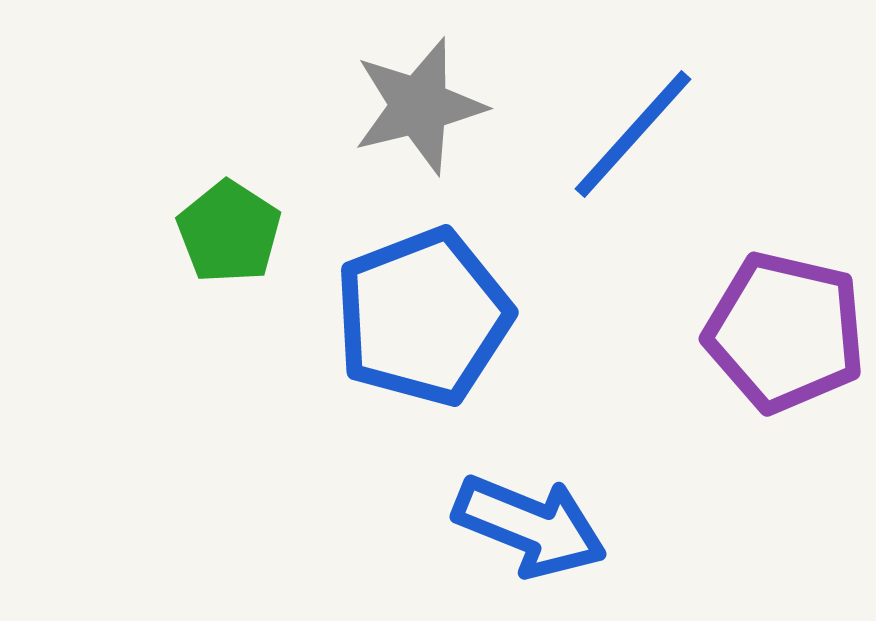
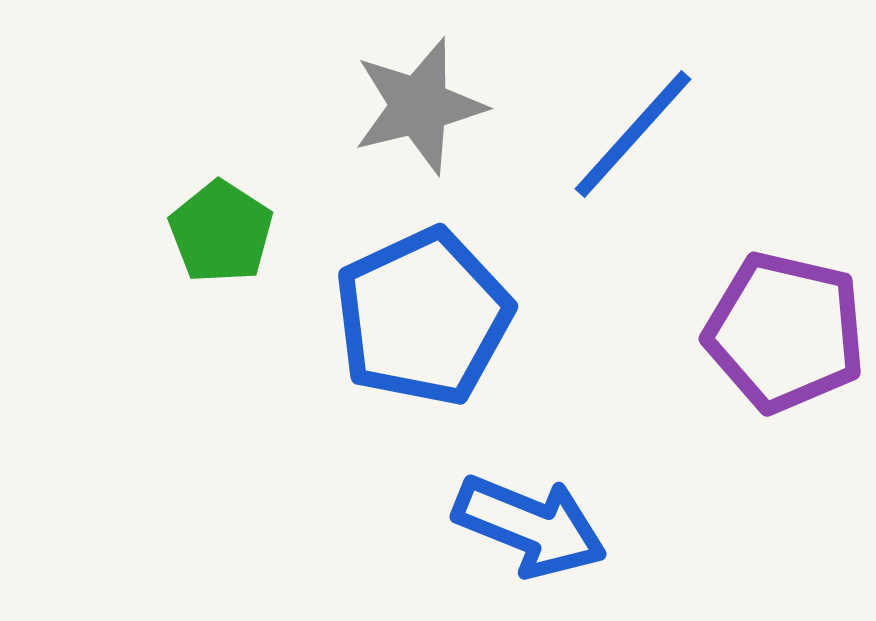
green pentagon: moved 8 px left
blue pentagon: rotated 4 degrees counterclockwise
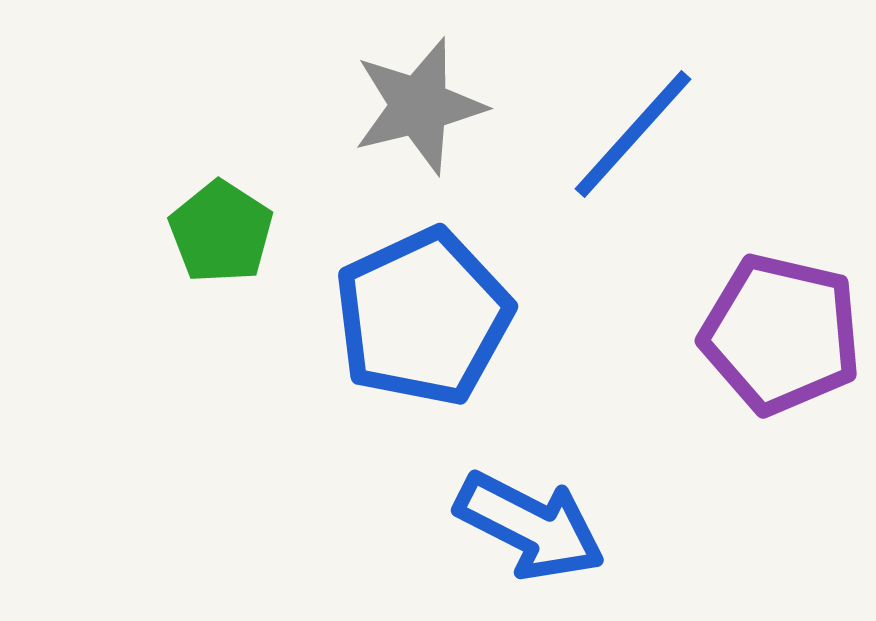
purple pentagon: moved 4 px left, 2 px down
blue arrow: rotated 5 degrees clockwise
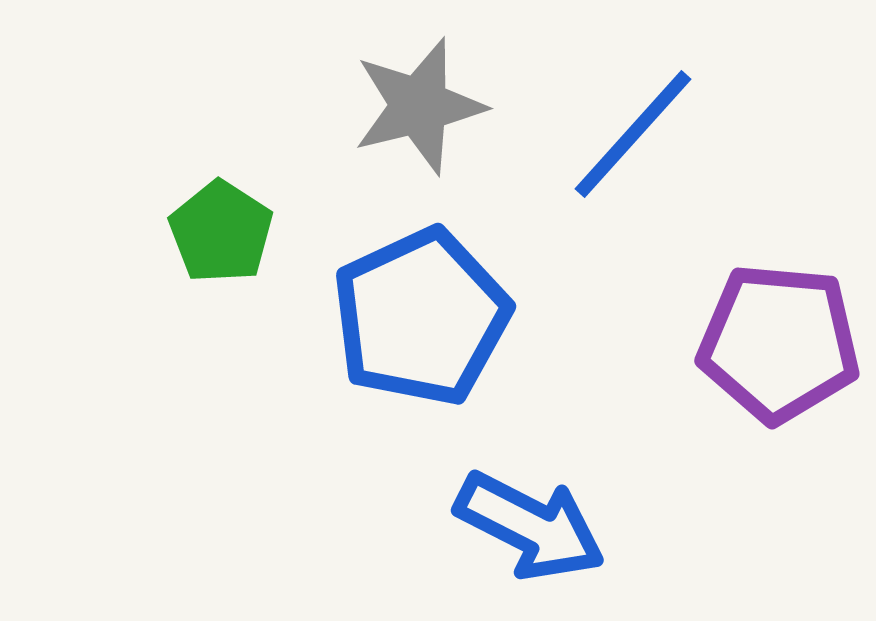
blue pentagon: moved 2 px left
purple pentagon: moved 2 px left, 9 px down; rotated 8 degrees counterclockwise
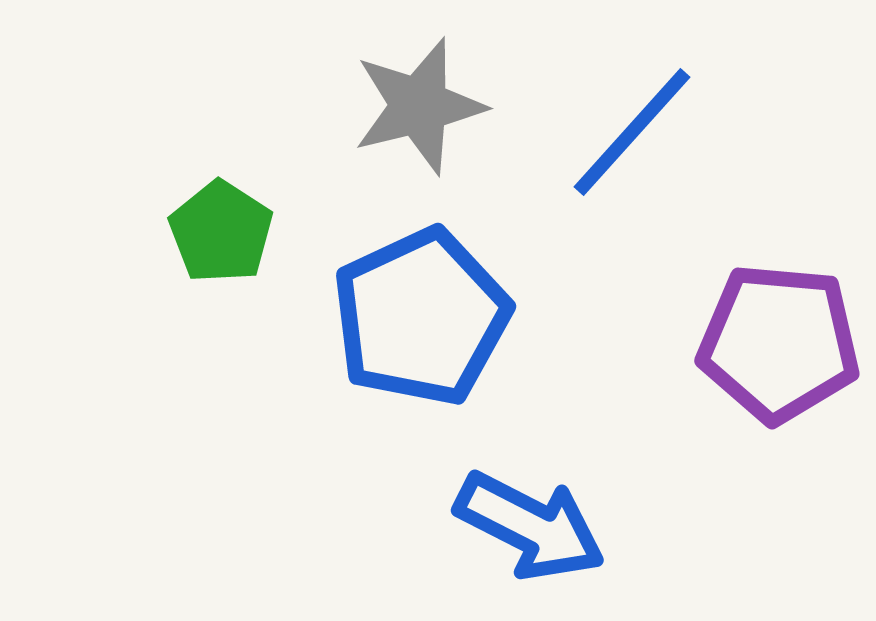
blue line: moved 1 px left, 2 px up
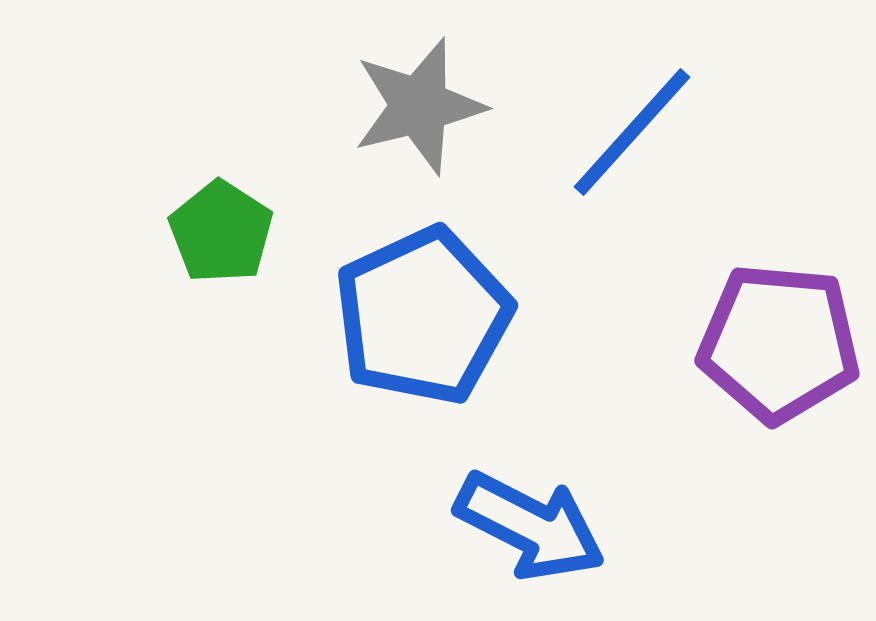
blue pentagon: moved 2 px right, 1 px up
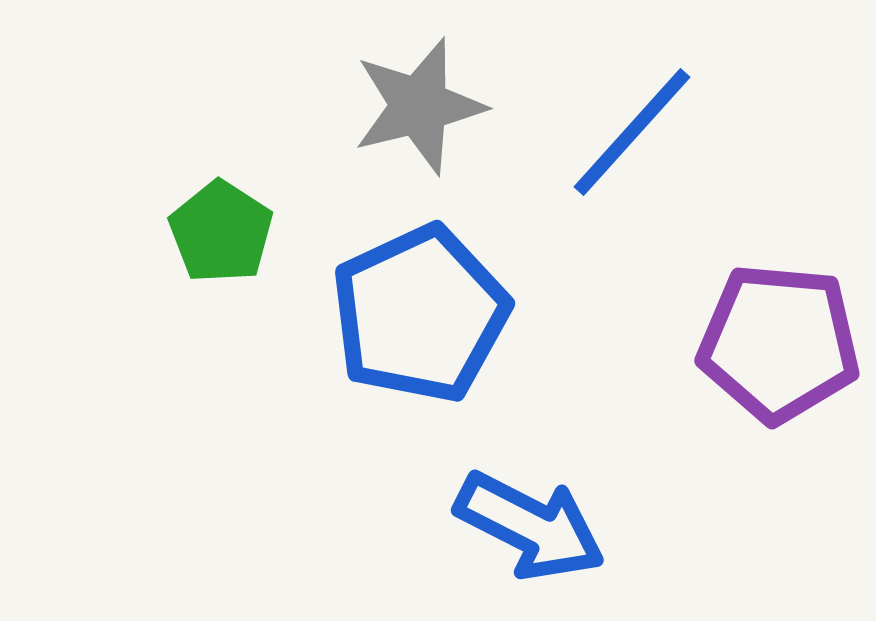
blue pentagon: moved 3 px left, 2 px up
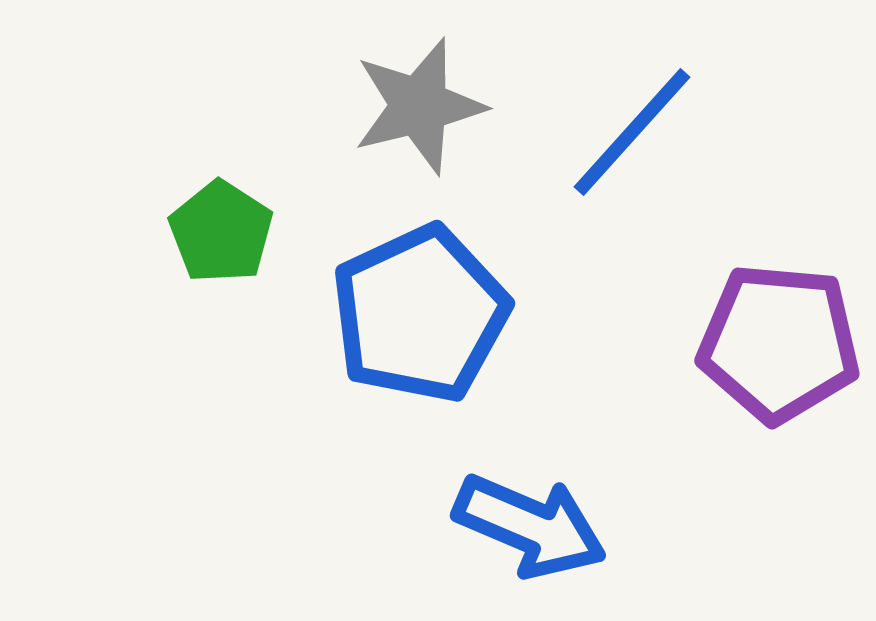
blue arrow: rotated 4 degrees counterclockwise
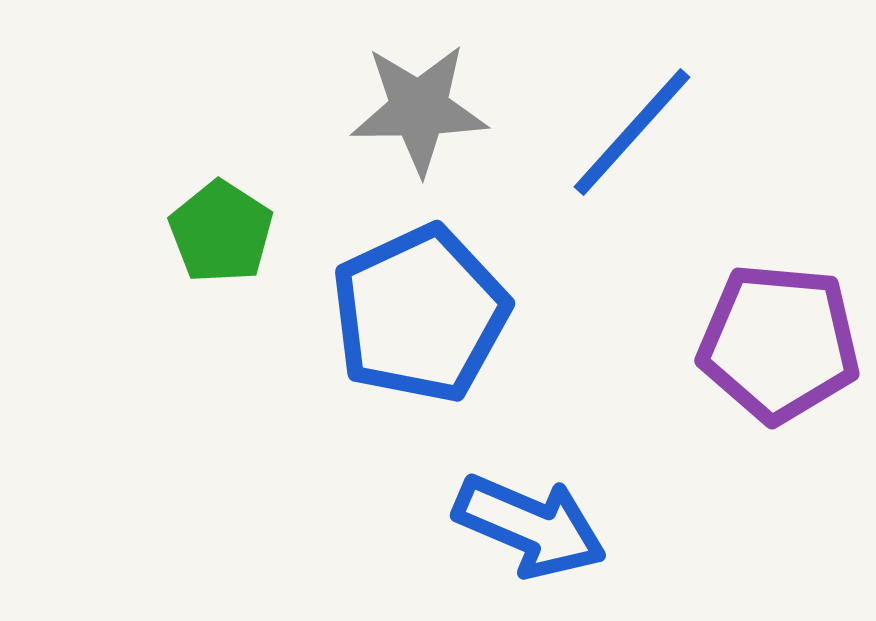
gray star: moved 3 px down; rotated 13 degrees clockwise
